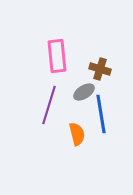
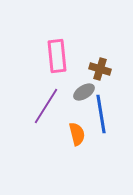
purple line: moved 3 px left, 1 px down; rotated 15 degrees clockwise
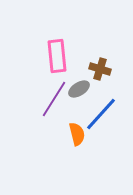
gray ellipse: moved 5 px left, 3 px up
purple line: moved 8 px right, 7 px up
blue line: rotated 51 degrees clockwise
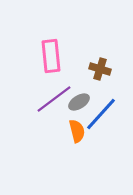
pink rectangle: moved 6 px left
gray ellipse: moved 13 px down
purple line: rotated 21 degrees clockwise
orange semicircle: moved 3 px up
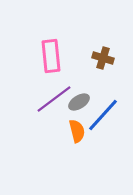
brown cross: moved 3 px right, 11 px up
blue line: moved 2 px right, 1 px down
